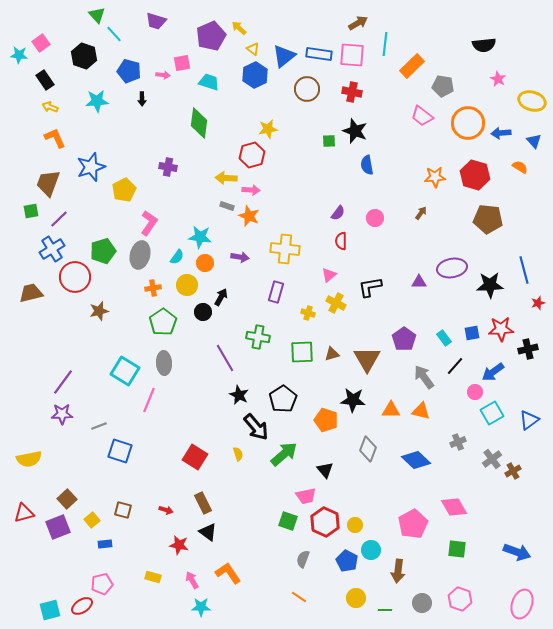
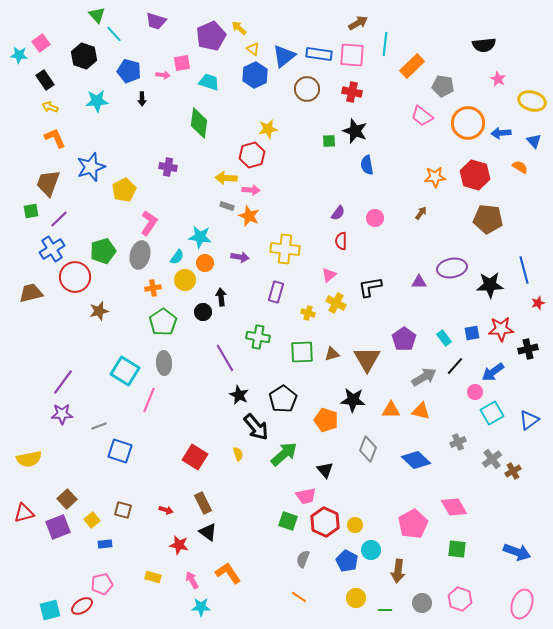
yellow circle at (187, 285): moved 2 px left, 5 px up
black arrow at (221, 297): rotated 36 degrees counterclockwise
gray arrow at (424, 377): rotated 95 degrees clockwise
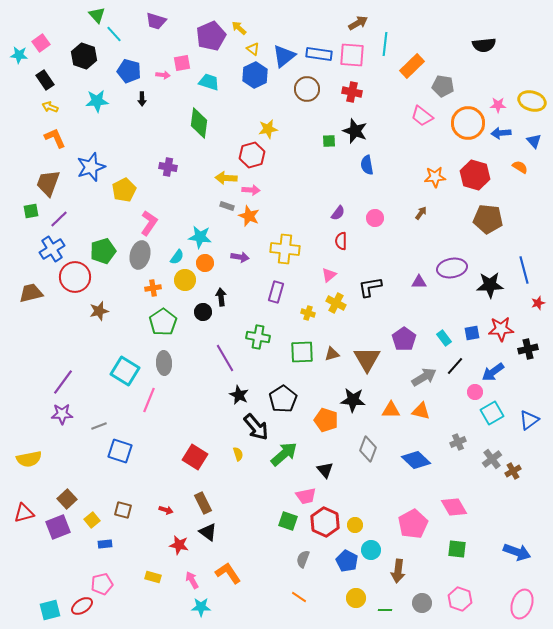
pink star at (498, 79): moved 26 px down; rotated 28 degrees counterclockwise
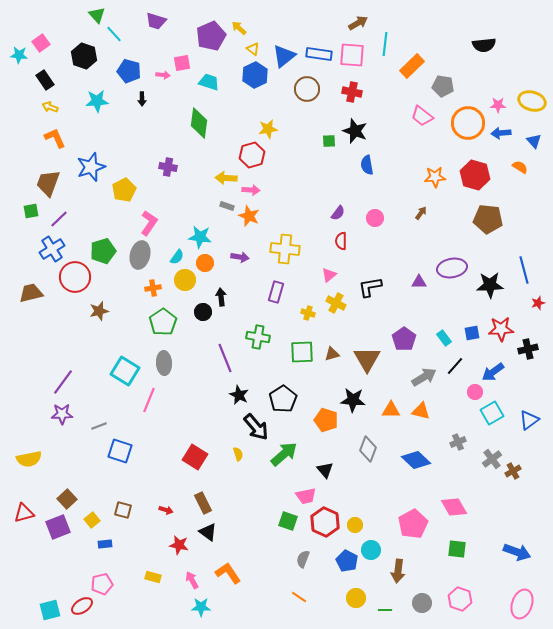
purple line at (225, 358): rotated 8 degrees clockwise
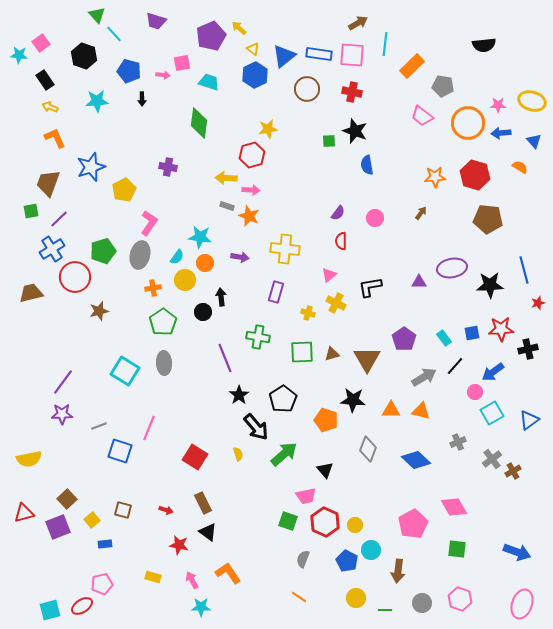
black star at (239, 395): rotated 12 degrees clockwise
pink line at (149, 400): moved 28 px down
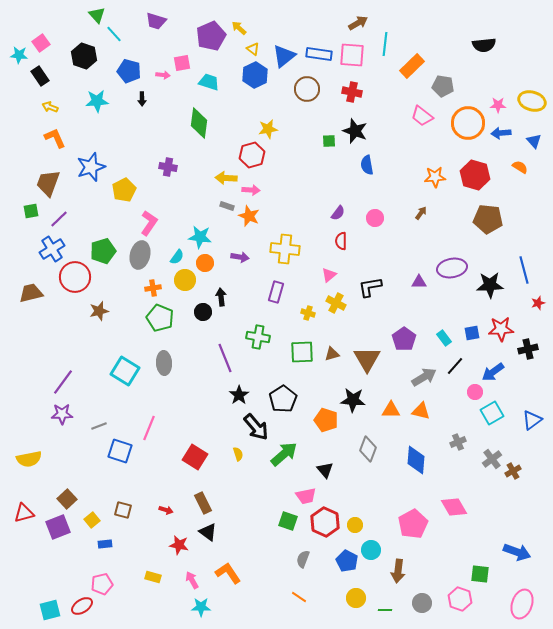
black rectangle at (45, 80): moved 5 px left, 4 px up
green pentagon at (163, 322): moved 3 px left, 4 px up; rotated 16 degrees counterclockwise
blue triangle at (529, 420): moved 3 px right
blue diamond at (416, 460): rotated 52 degrees clockwise
green square at (457, 549): moved 23 px right, 25 px down
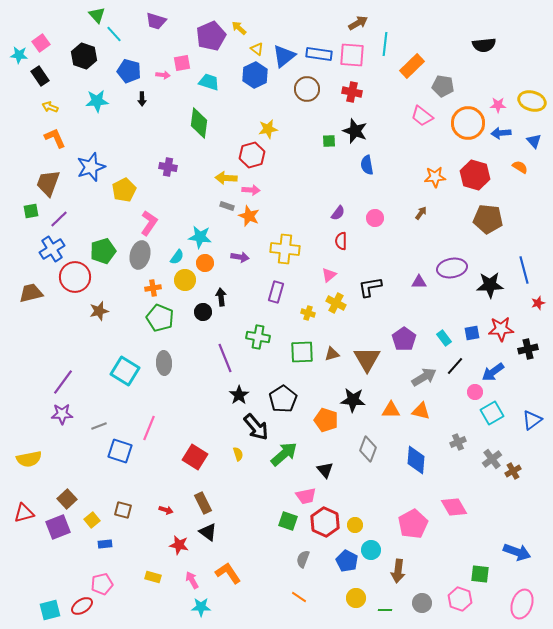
yellow triangle at (253, 49): moved 4 px right
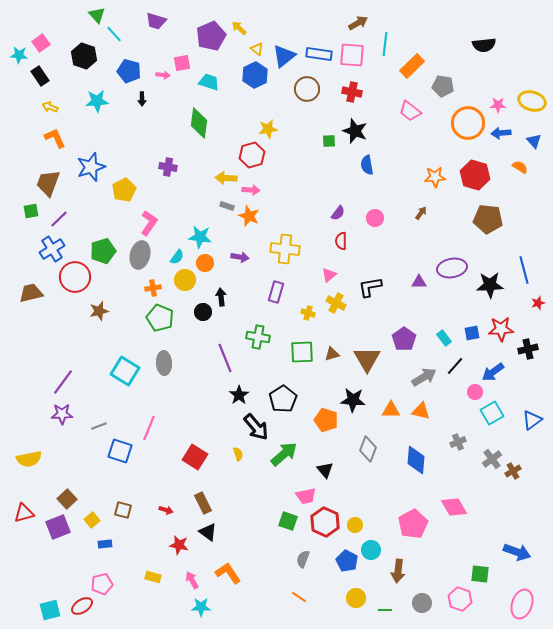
pink trapezoid at (422, 116): moved 12 px left, 5 px up
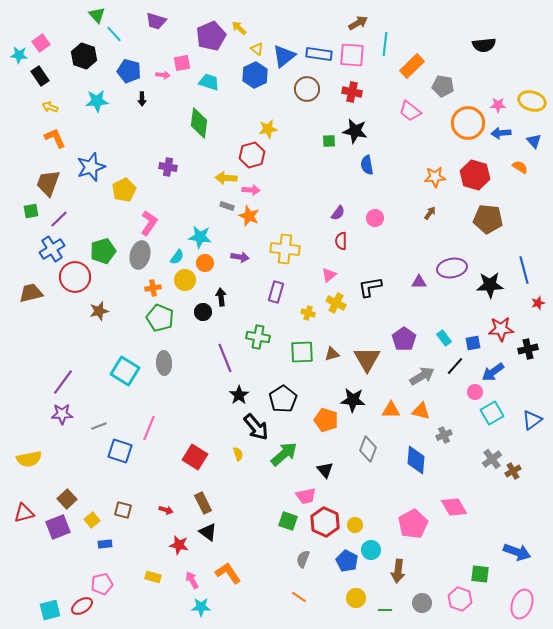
black star at (355, 131): rotated 10 degrees counterclockwise
brown arrow at (421, 213): moved 9 px right
blue square at (472, 333): moved 1 px right, 10 px down
gray arrow at (424, 377): moved 2 px left, 1 px up
gray cross at (458, 442): moved 14 px left, 7 px up
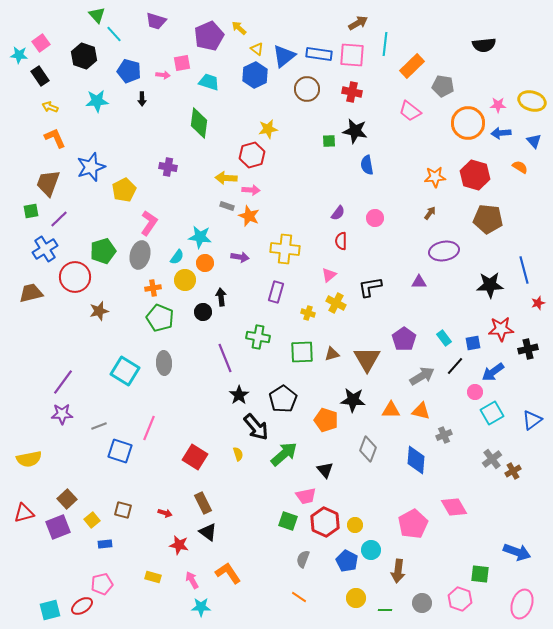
purple pentagon at (211, 36): moved 2 px left
blue cross at (52, 249): moved 7 px left
purple ellipse at (452, 268): moved 8 px left, 17 px up
red arrow at (166, 510): moved 1 px left, 3 px down
